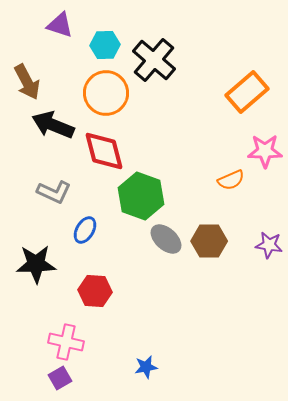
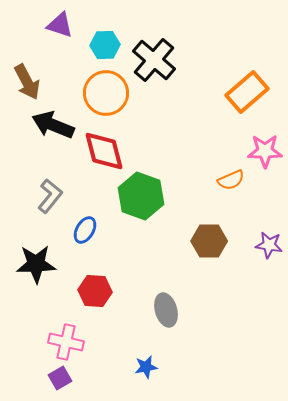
gray L-shape: moved 4 px left, 4 px down; rotated 76 degrees counterclockwise
gray ellipse: moved 71 px down; rotated 32 degrees clockwise
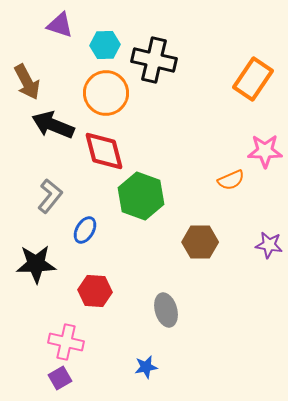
black cross: rotated 27 degrees counterclockwise
orange rectangle: moved 6 px right, 13 px up; rotated 15 degrees counterclockwise
brown hexagon: moved 9 px left, 1 px down
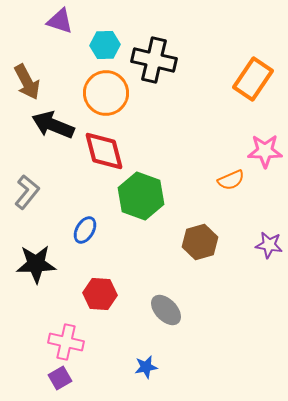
purple triangle: moved 4 px up
gray L-shape: moved 23 px left, 4 px up
brown hexagon: rotated 16 degrees counterclockwise
red hexagon: moved 5 px right, 3 px down
gray ellipse: rotated 28 degrees counterclockwise
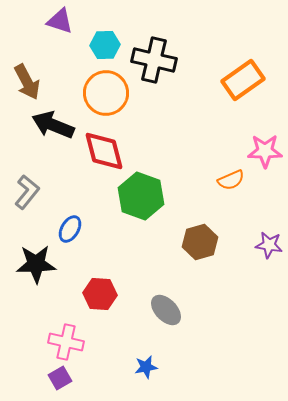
orange rectangle: moved 10 px left, 1 px down; rotated 21 degrees clockwise
blue ellipse: moved 15 px left, 1 px up
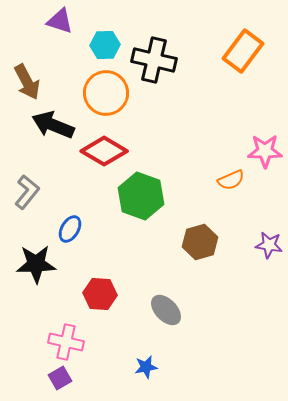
orange rectangle: moved 29 px up; rotated 18 degrees counterclockwise
red diamond: rotated 45 degrees counterclockwise
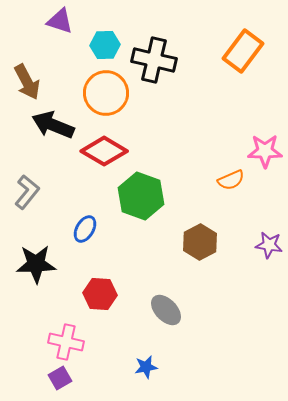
blue ellipse: moved 15 px right
brown hexagon: rotated 12 degrees counterclockwise
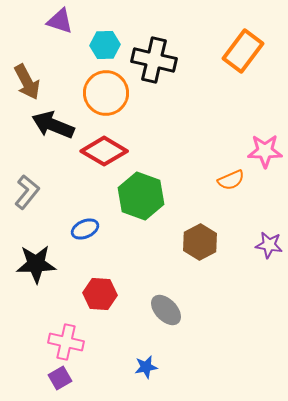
blue ellipse: rotated 36 degrees clockwise
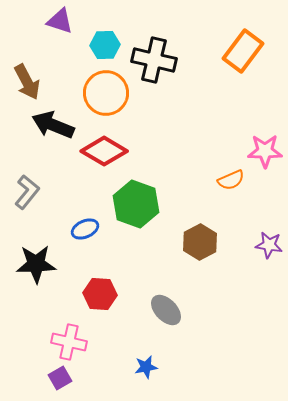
green hexagon: moved 5 px left, 8 px down
pink cross: moved 3 px right
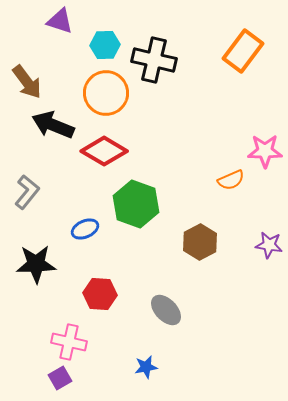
brown arrow: rotated 9 degrees counterclockwise
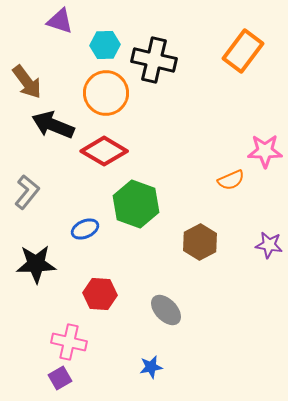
blue star: moved 5 px right
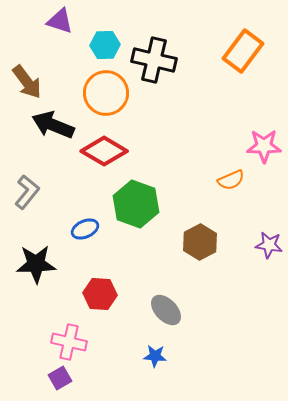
pink star: moved 1 px left, 5 px up
blue star: moved 4 px right, 11 px up; rotated 15 degrees clockwise
